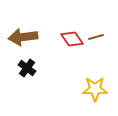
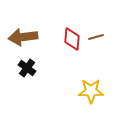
red diamond: rotated 40 degrees clockwise
yellow star: moved 4 px left, 2 px down
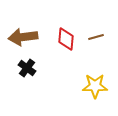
red diamond: moved 6 px left
yellow star: moved 4 px right, 5 px up
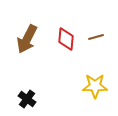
brown arrow: moved 4 px right, 2 px down; rotated 56 degrees counterclockwise
black cross: moved 31 px down
